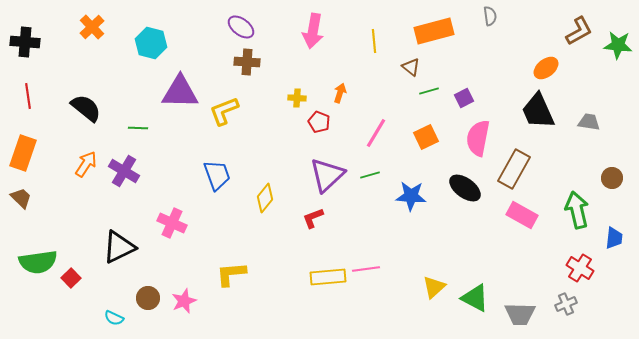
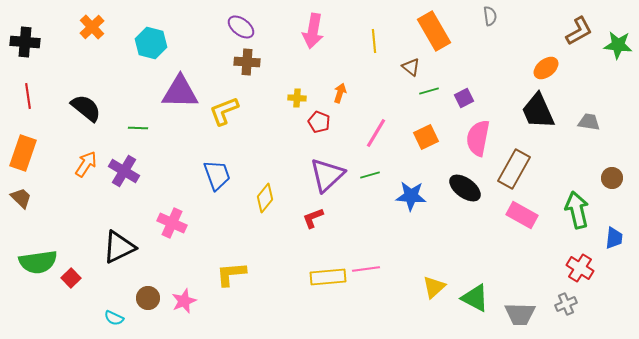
orange rectangle at (434, 31): rotated 75 degrees clockwise
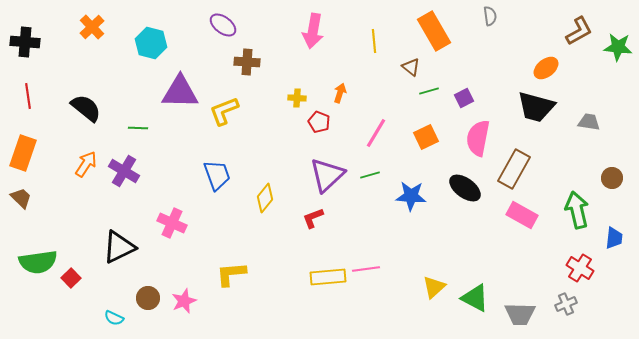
purple ellipse at (241, 27): moved 18 px left, 2 px up
green star at (618, 45): moved 2 px down
black trapezoid at (538, 111): moved 2 px left, 4 px up; rotated 51 degrees counterclockwise
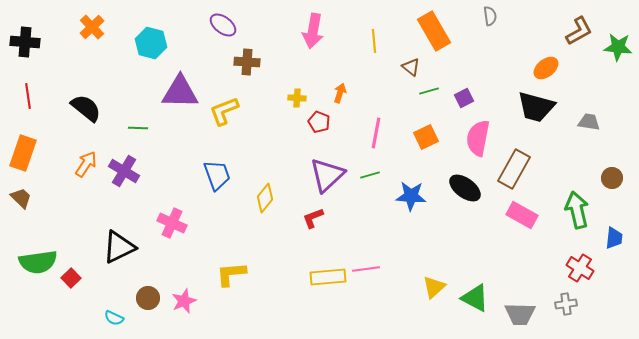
pink line at (376, 133): rotated 20 degrees counterclockwise
gray cross at (566, 304): rotated 15 degrees clockwise
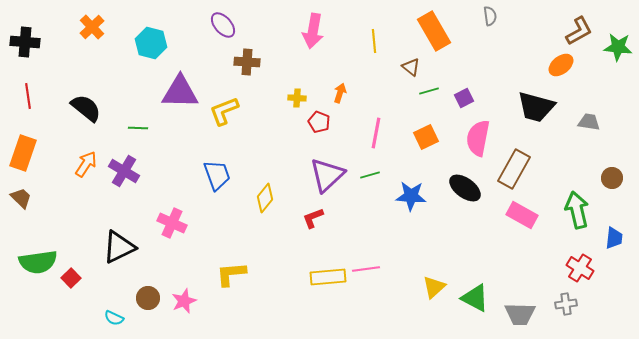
purple ellipse at (223, 25): rotated 12 degrees clockwise
orange ellipse at (546, 68): moved 15 px right, 3 px up
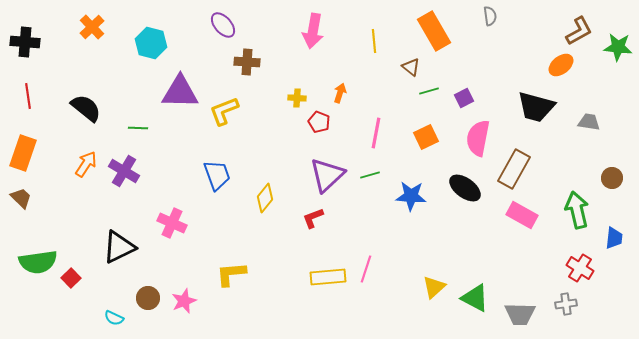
pink line at (366, 269): rotated 64 degrees counterclockwise
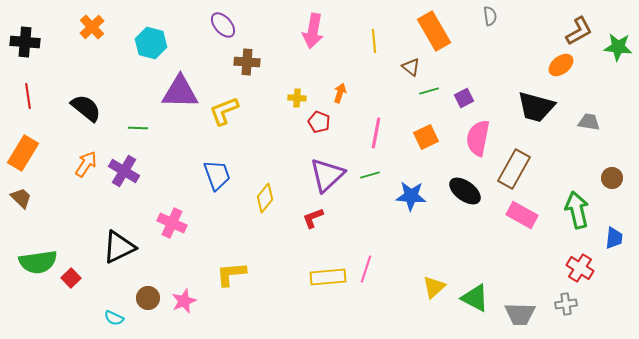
orange rectangle at (23, 153): rotated 12 degrees clockwise
black ellipse at (465, 188): moved 3 px down
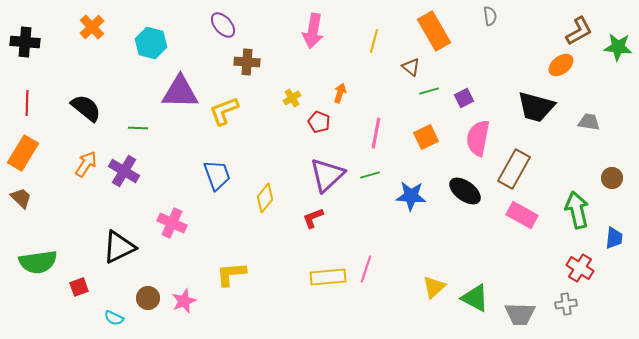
yellow line at (374, 41): rotated 20 degrees clockwise
red line at (28, 96): moved 1 px left, 7 px down; rotated 10 degrees clockwise
yellow cross at (297, 98): moved 5 px left; rotated 36 degrees counterclockwise
red square at (71, 278): moved 8 px right, 9 px down; rotated 24 degrees clockwise
